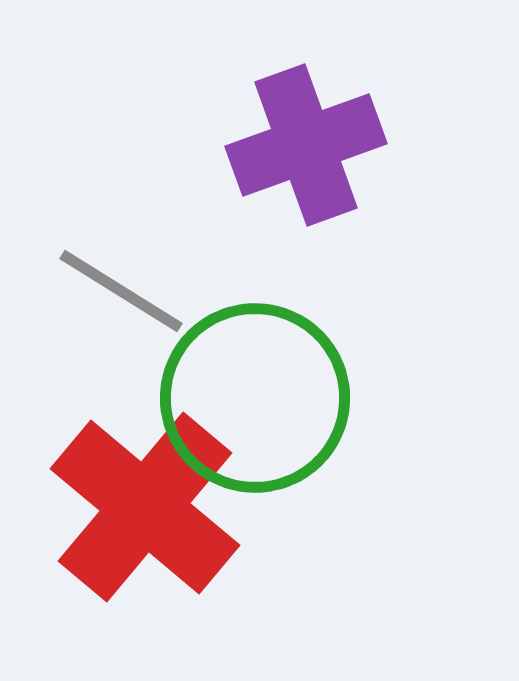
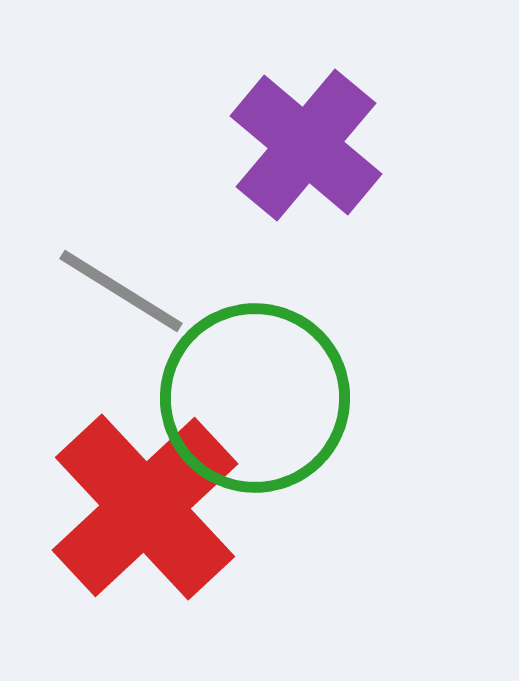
purple cross: rotated 30 degrees counterclockwise
red cross: rotated 7 degrees clockwise
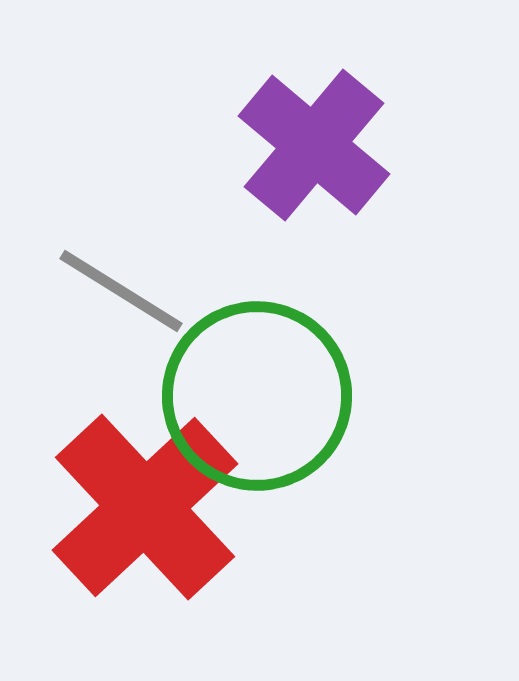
purple cross: moved 8 px right
green circle: moved 2 px right, 2 px up
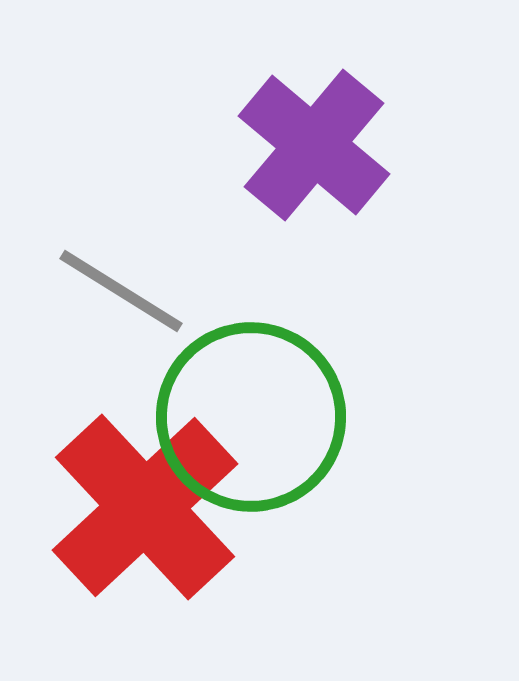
green circle: moved 6 px left, 21 px down
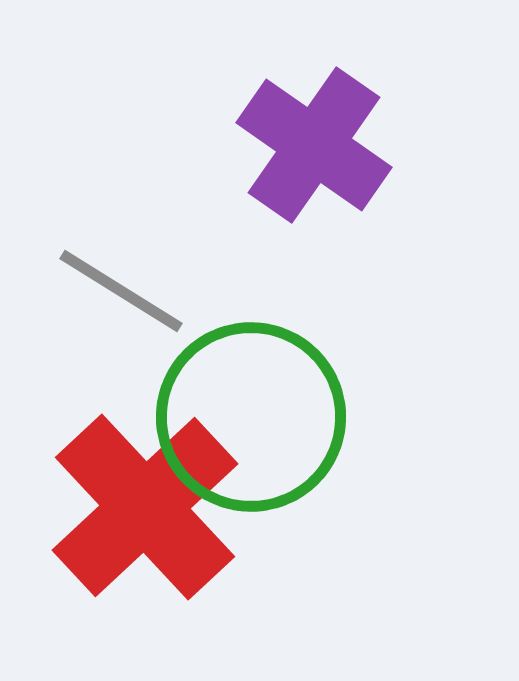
purple cross: rotated 5 degrees counterclockwise
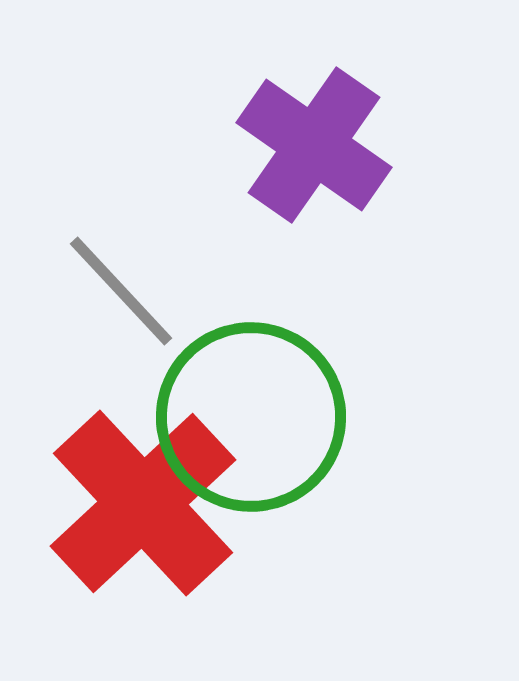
gray line: rotated 15 degrees clockwise
red cross: moved 2 px left, 4 px up
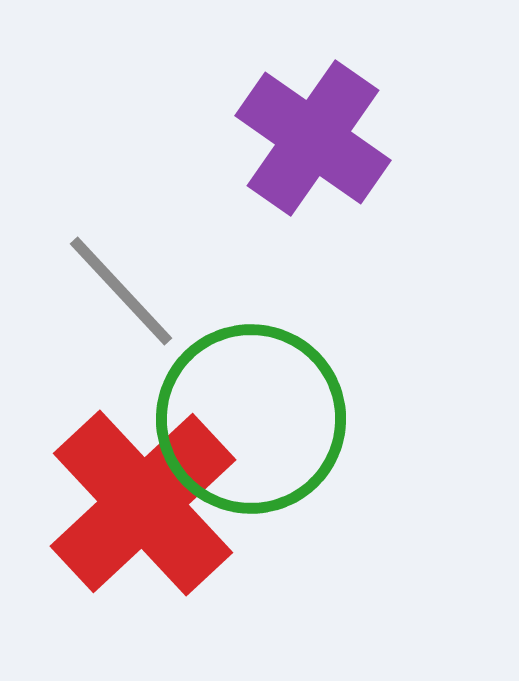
purple cross: moved 1 px left, 7 px up
green circle: moved 2 px down
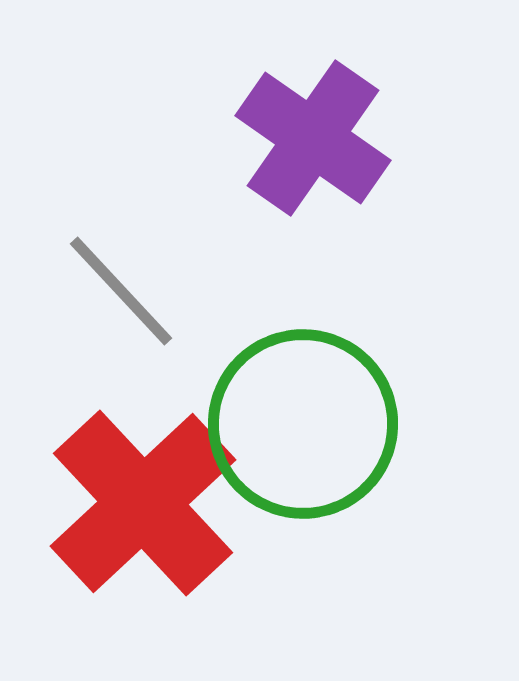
green circle: moved 52 px right, 5 px down
